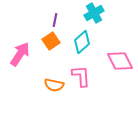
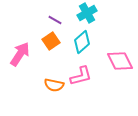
cyan cross: moved 7 px left
purple line: rotated 72 degrees counterclockwise
pink L-shape: rotated 80 degrees clockwise
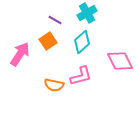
orange square: moved 3 px left
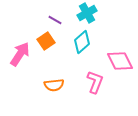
orange square: moved 2 px left
pink L-shape: moved 14 px right, 6 px down; rotated 55 degrees counterclockwise
orange semicircle: rotated 18 degrees counterclockwise
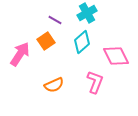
pink diamond: moved 4 px left, 5 px up
orange semicircle: rotated 18 degrees counterclockwise
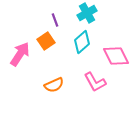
purple line: rotated 40 degrees clockwise
pink L-shape: rotated 130 degrees clockwise
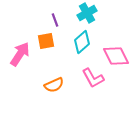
orange square: rotated 24 degrees clockwise
pink L-shape: moved 2 px left, 4 px up
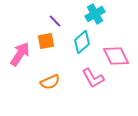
cyan cross: moved 8 px right, 1 px down
purple line: moved 1 px down; rotated 24 degrees counterclockwise
orange semicircle: moved 4 px left, 3 px up
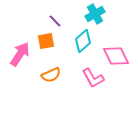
cyan diamond: moved 1 px right, 1 px up
orange semicircle: moved 1 px right, 7 px up
